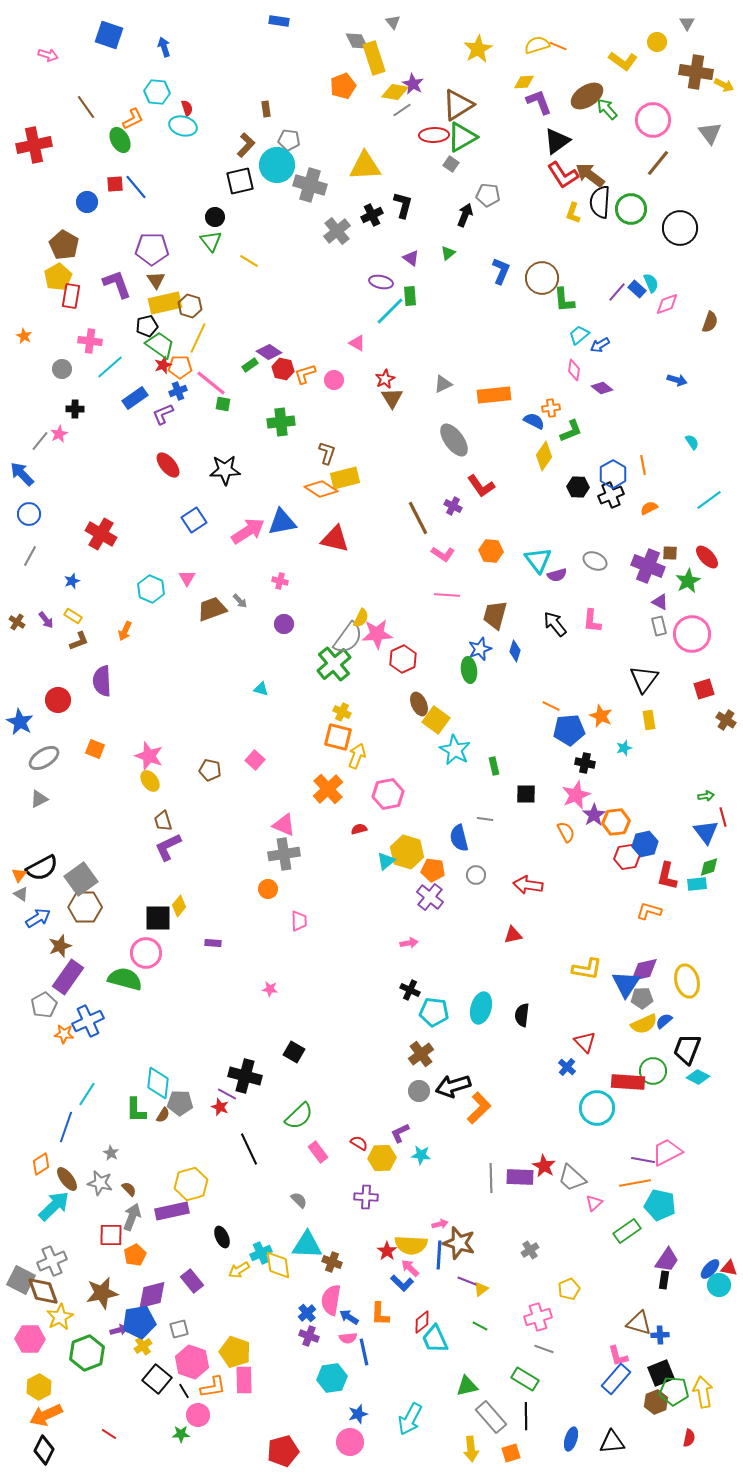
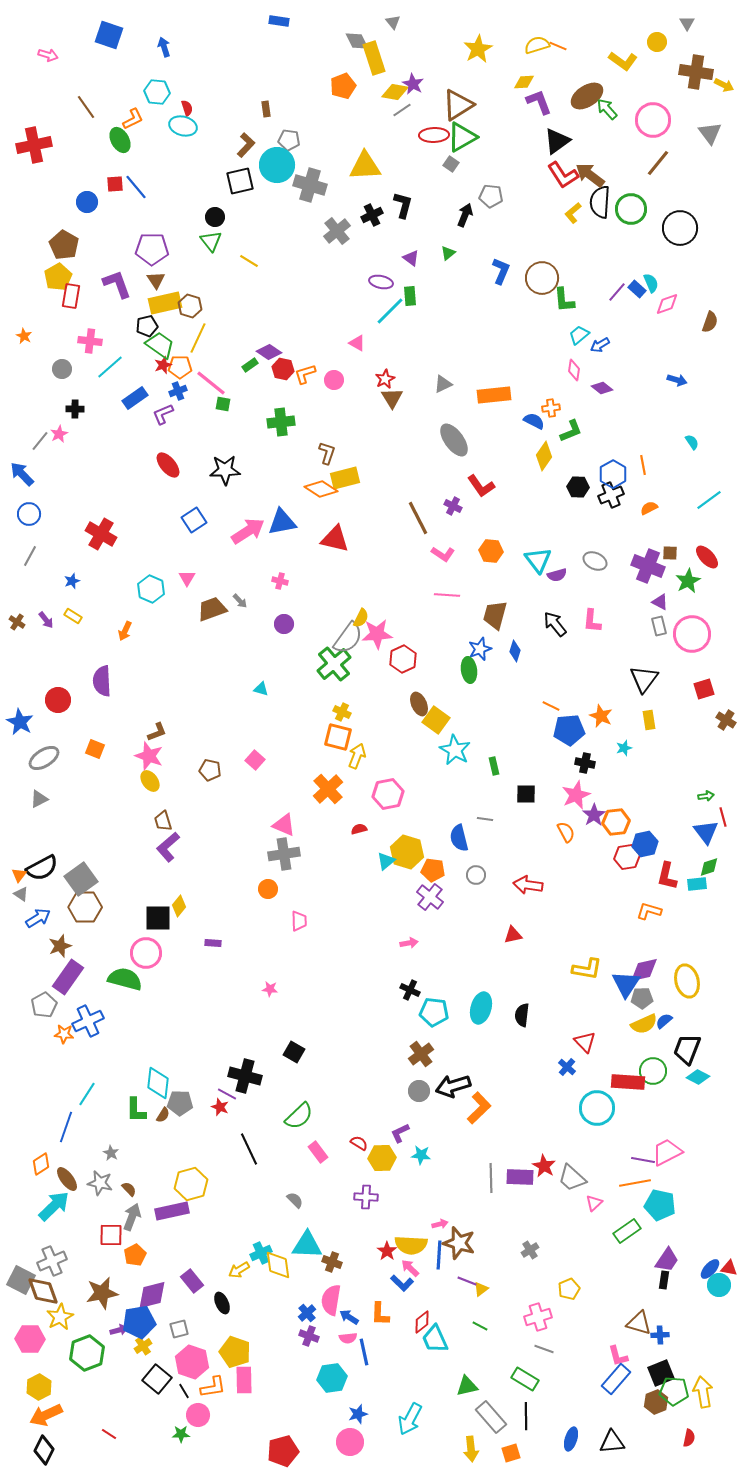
gray pentagon at (488, 195): moved 3 px right, 1 px down
yellow L-shape at (573, 213): rotated 30 degrees clockwise
brown L-shape at (79, 641): moved 78 px right, 91 px down
purple L-shape at (168, 847): rotated 16 degrees counterclockwise
gray semicircle at (299, 1200): moved 4 px left
black ellipse at (222, 1237): moved 66 px down
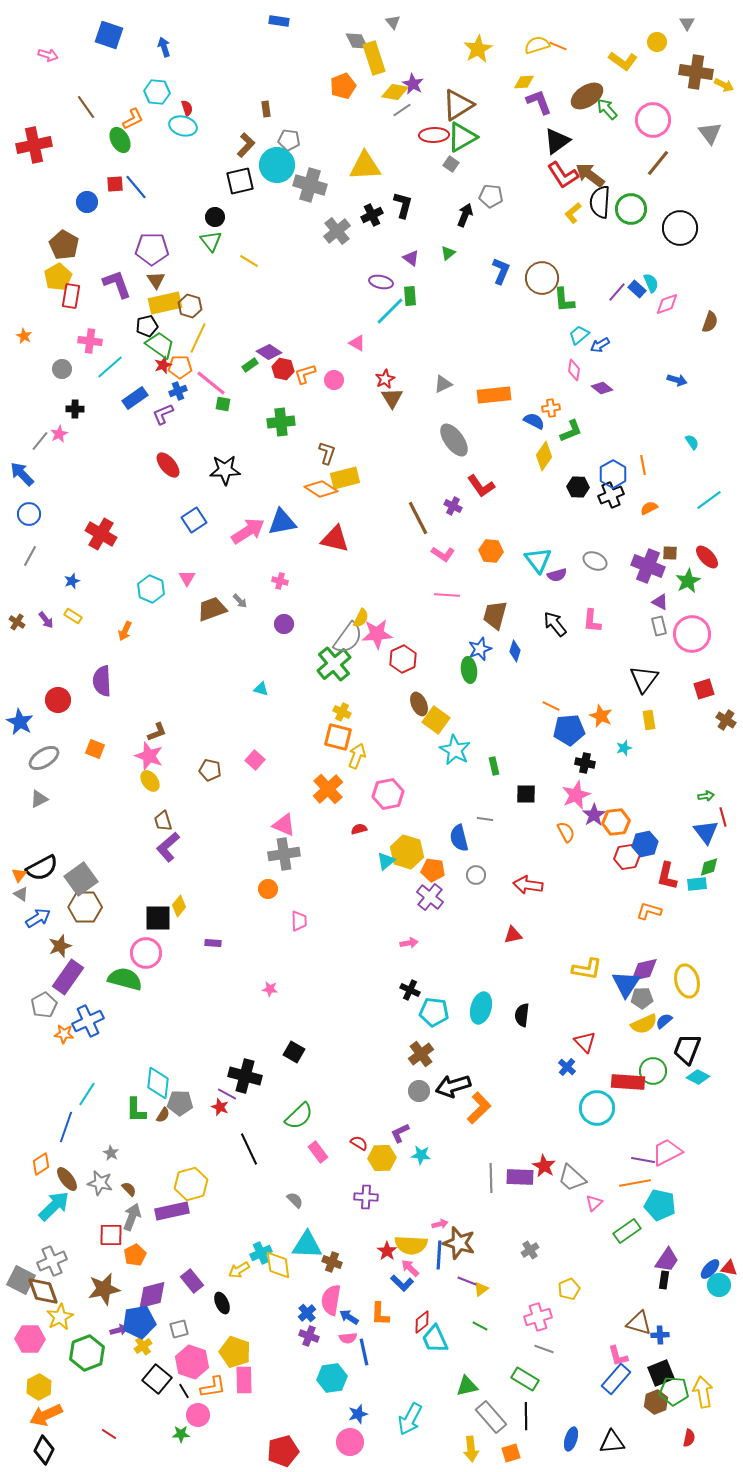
brown star at (102, 1293): moved 2 px right, 4 px up
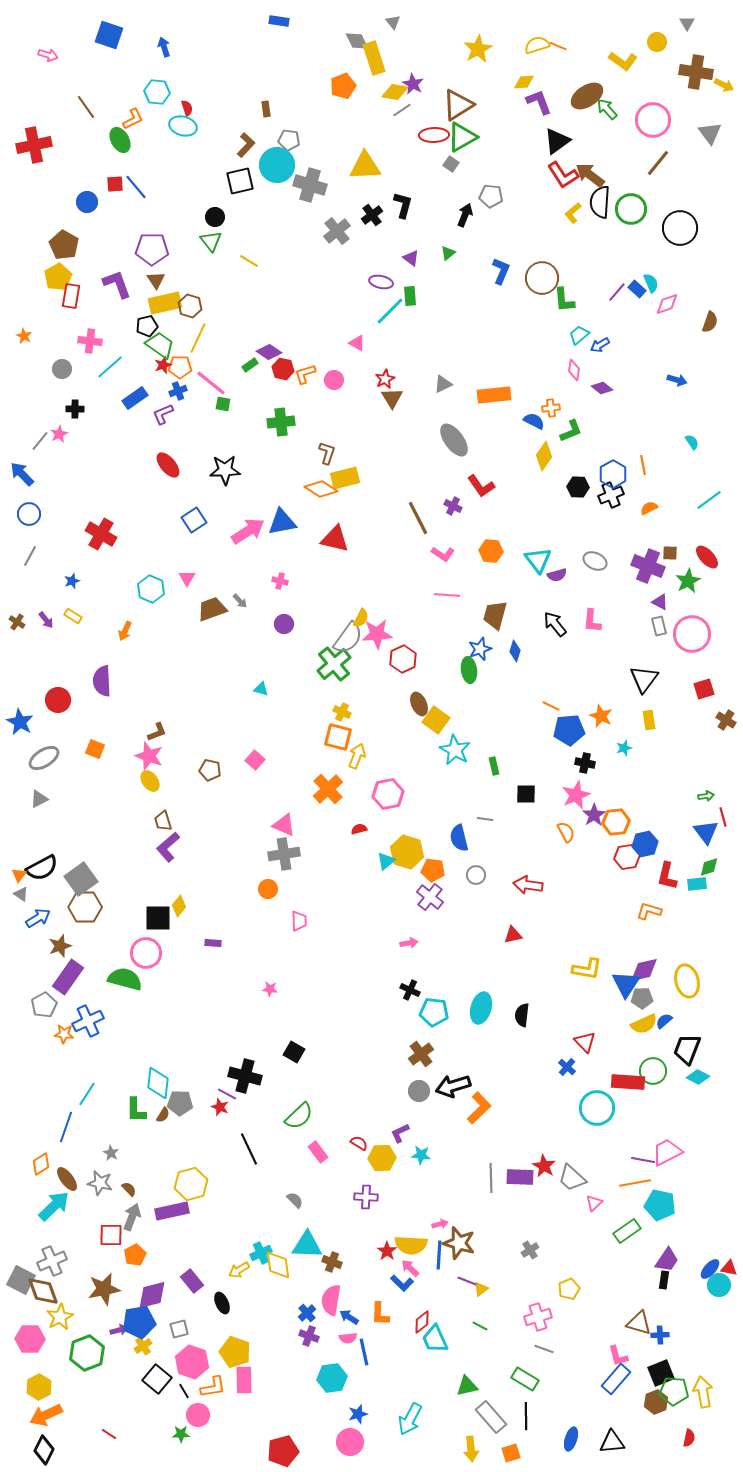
black cross at (372, 215): rotated 10 degrees counterclockwise
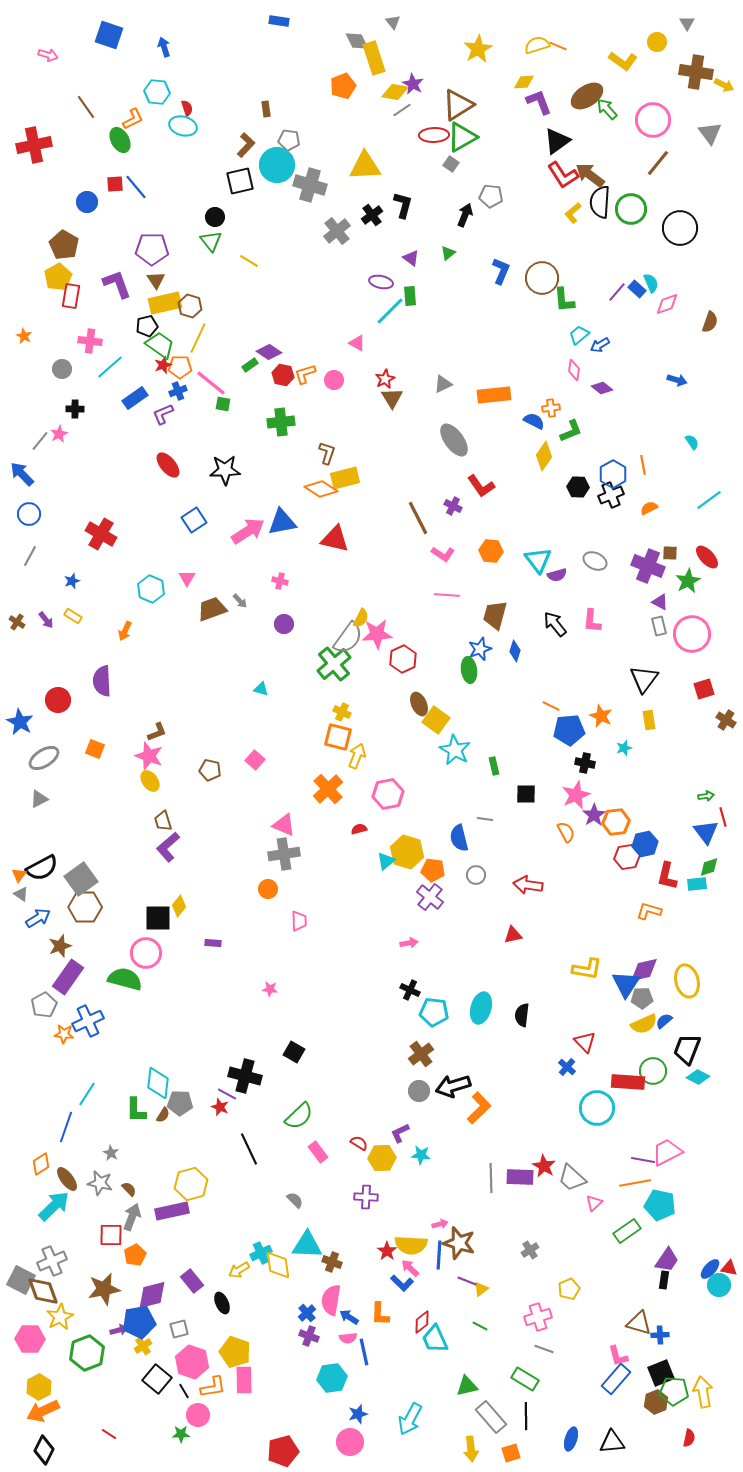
red hexagon at (283, 369): moved 6 px down
orange arrow at (46, 1415): moved 3 px left, 4 px up
